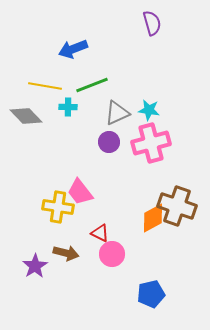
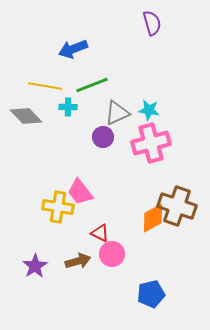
purple circle: moved 6 px left, 5 px up
brown arrow: moved 12 px right, 8 px down; rotated 30 degrees counterclockwise
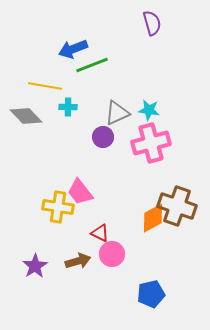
green line: moved 20 px up
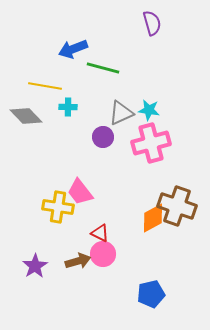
green line: moved 11 px right, 3 px down; rotated 36 degrees clockwise
gray triangle: moved 4 px right
pink circle: moved 9 px left
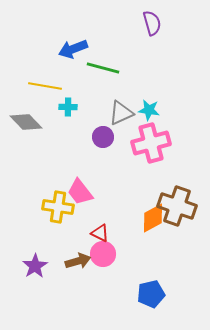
gray diamond: moved 6 px down
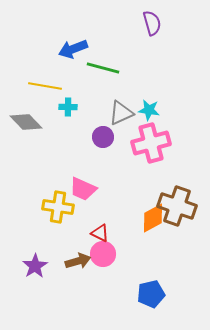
pink trapezoid: moved 3 px right, 3 px up; rotated 28 degrees counterclockwise
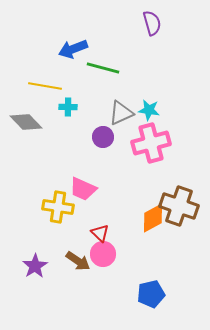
brown cross: moved 2 px right
red triangle: rotated 18 degrees clockwise
brown arrow: rotated 50 degrees clockwise
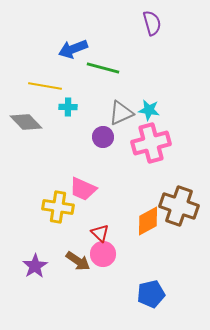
orange diamond: moved 5 px left, 3 px down
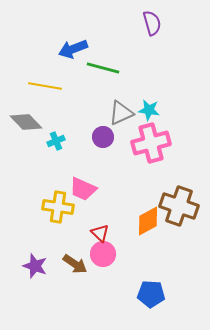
cyan cross: moved 12 px left, 34 px down; rotated 24 degrees counterclockwise
brown arrow: moved 3 px left, 3 px down
purple star: rotated 20 degrees counterclockwise
blue pentagon: rotated 16 degrees clockwise
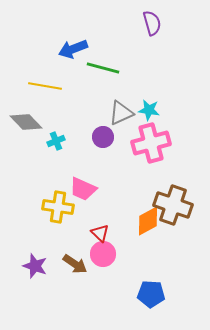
brown cross: moved 6 px left, 1 px up
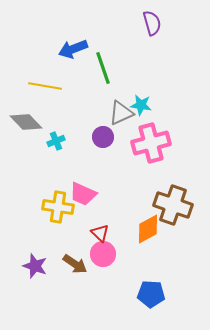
green line: rotated 56 degrees clockwise
cyan star: moved 8 px left, 5 px up
pink trapezoid: moved 5 px down
orange diamond: moved 8 px down
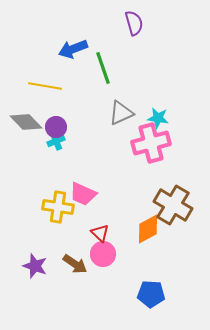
purple semicircle: moved 18 px left
cyan star: moved 17 px right, 13 px down
purple circle: moved 47 px left, 10 px up
brown cross: rotated 12 degrees clockwise
